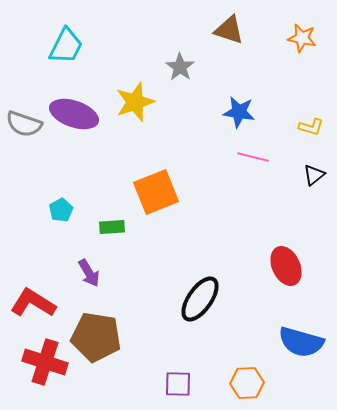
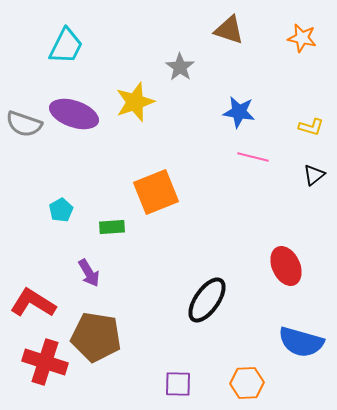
black ellipse: moved 7 px right, 1 px down
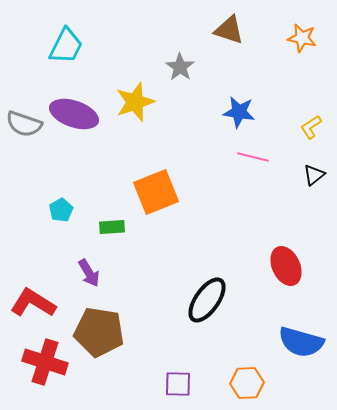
yellow L-shape: rotated 130 degrees clockwise
brown pentagon: moved 3 px right, 5 px up
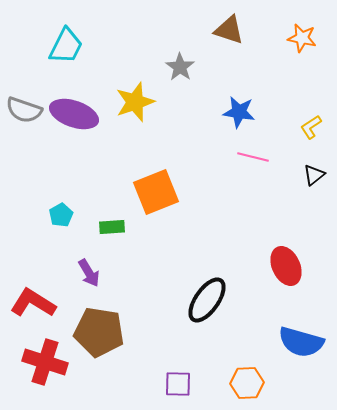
gray semicircle: moved 14 px up
cyan pentagon: moved 5 px down
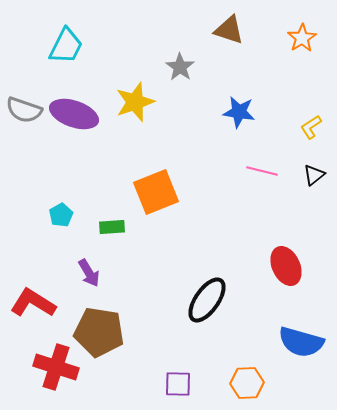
orange star: rotated 28 degrees clockwise
pink line: moved 9 px right, 14 px down
red cross: moved 11 px right, 5 px down
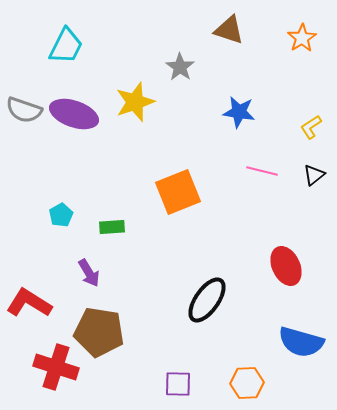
orange square: moved 22 px right
red L-shape: moved 4 px left
